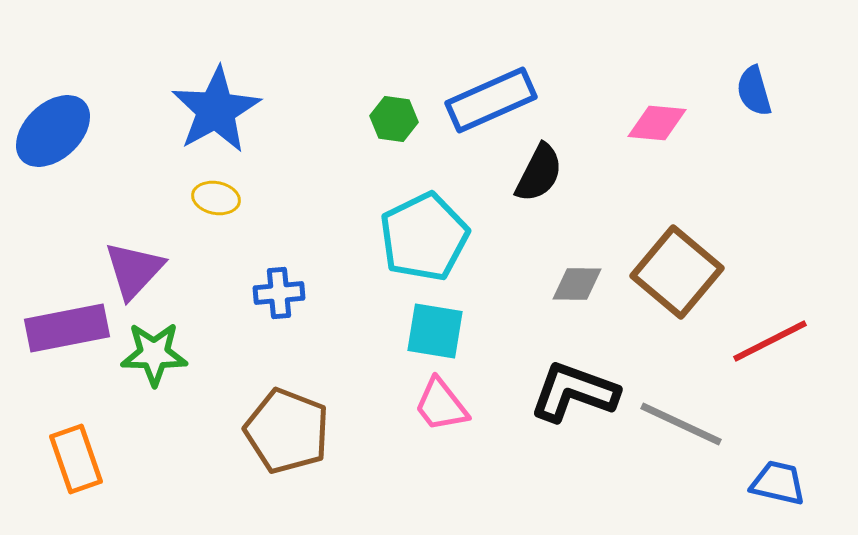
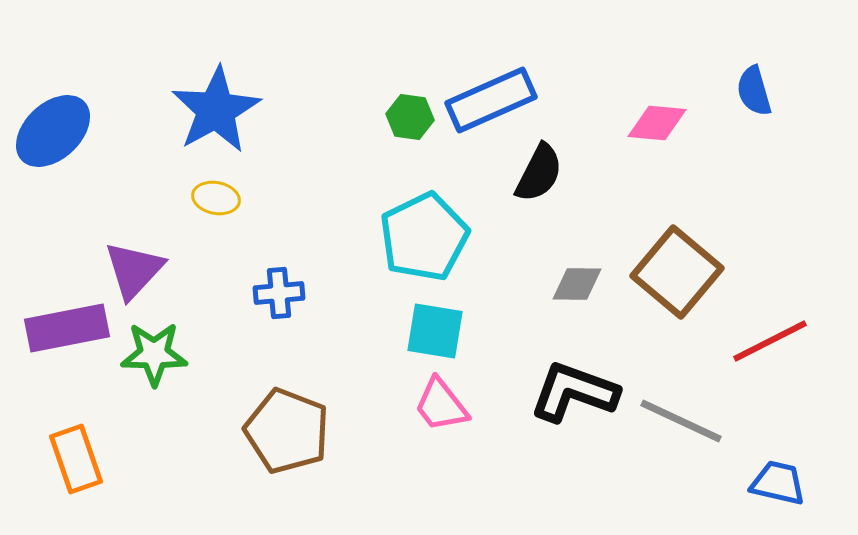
green hexagon: moved 16 px right, 2 px up
gray line: moved 3 px up
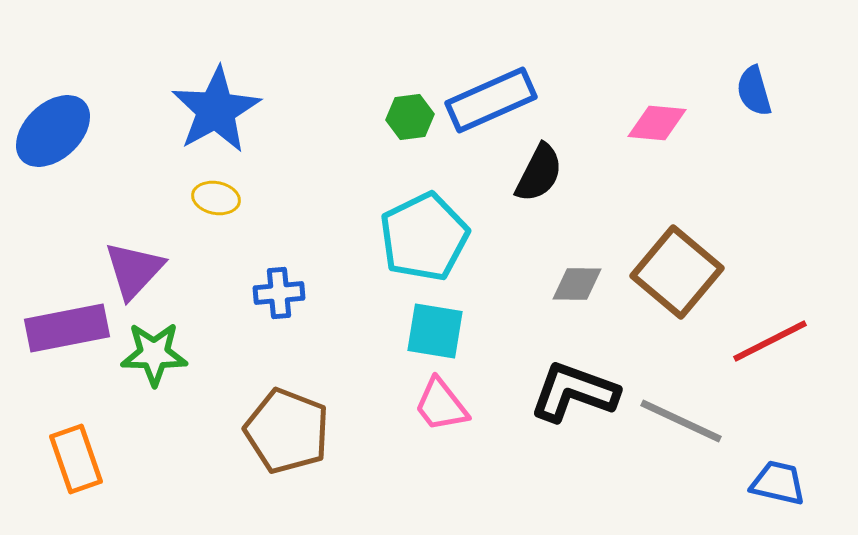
green hexagon: rotated 15 degrees counterclockwise
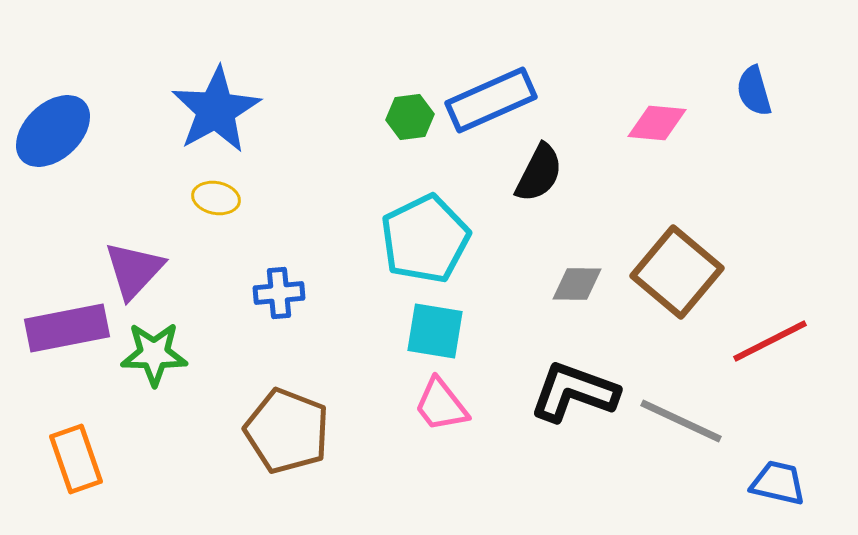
cyan pentagon: moved 1 px right, 2 px down
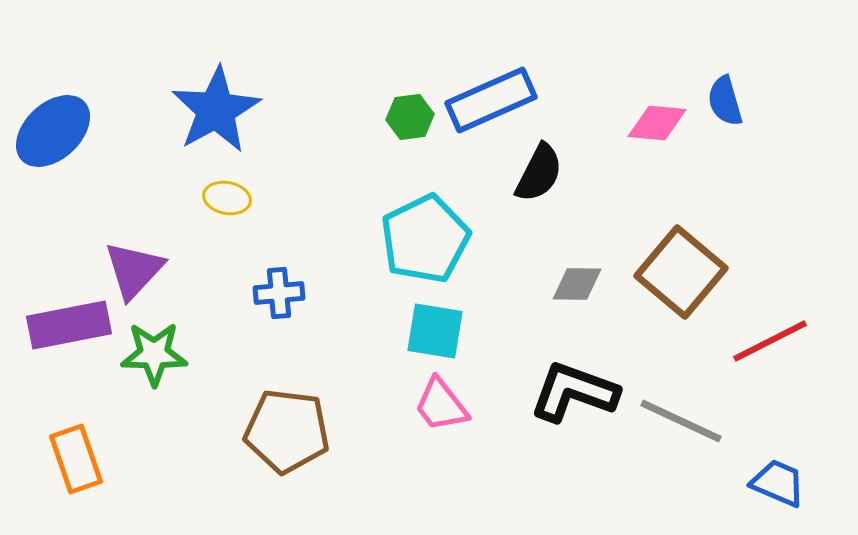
blue semicircle: moved 29 px left, 10 px down
yellow ellipse: moved 11 px right
brown square: moved 4 px right
purple rectangle: moved 2 px right, 3 px up
brown pentagon: rotated 14 degrees counterclockwise
blue trapezoid: rotated 10 degrees clockwise
